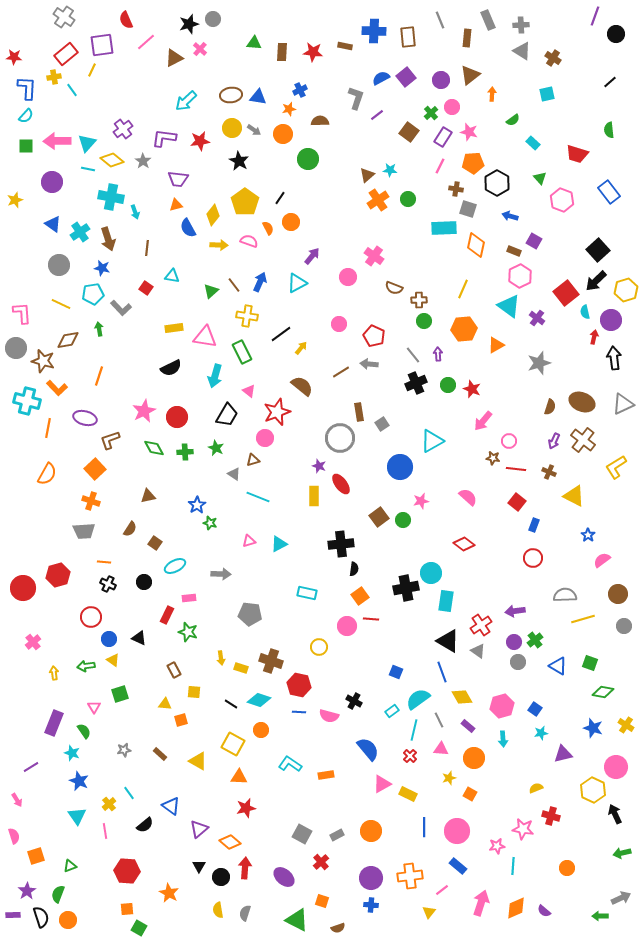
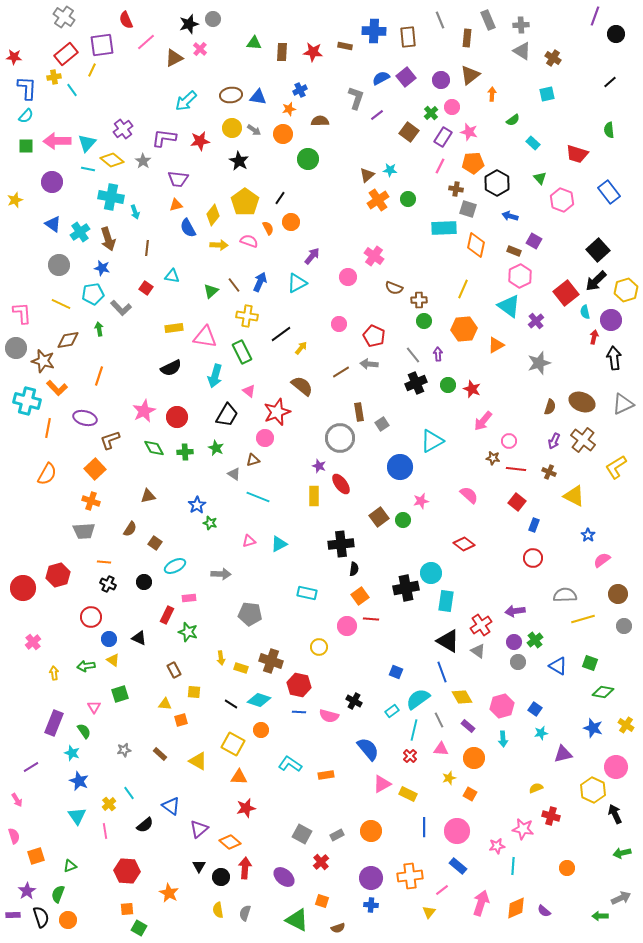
purple cross at (537, 318): moved 1 px left, 3 px down; rotated 14 degrees clockwise
pink semicircle at (468, 497): moved 1 px right, 2 px up
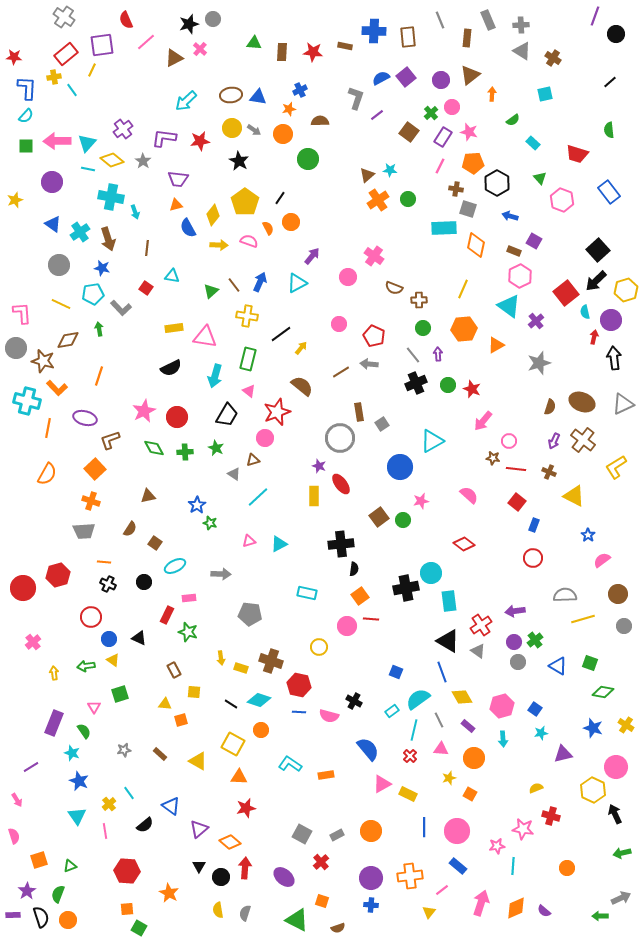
cyan square at (547, 94): moved 2 px left
green circle at (424, 321): moved 1 px left, 7 px down
green rectangle at (242, 352): moved 6 px right, 7 px down; rotated 40 degrees clockwise
cyan line at (258, 497): rotated 65 degrees counterclockwise
cyan rectangle at (446, 601): moved 3 px right; rotated 15 degrees counterclockwise
orange square at (36, 856): moved 3 px right, 4 px down
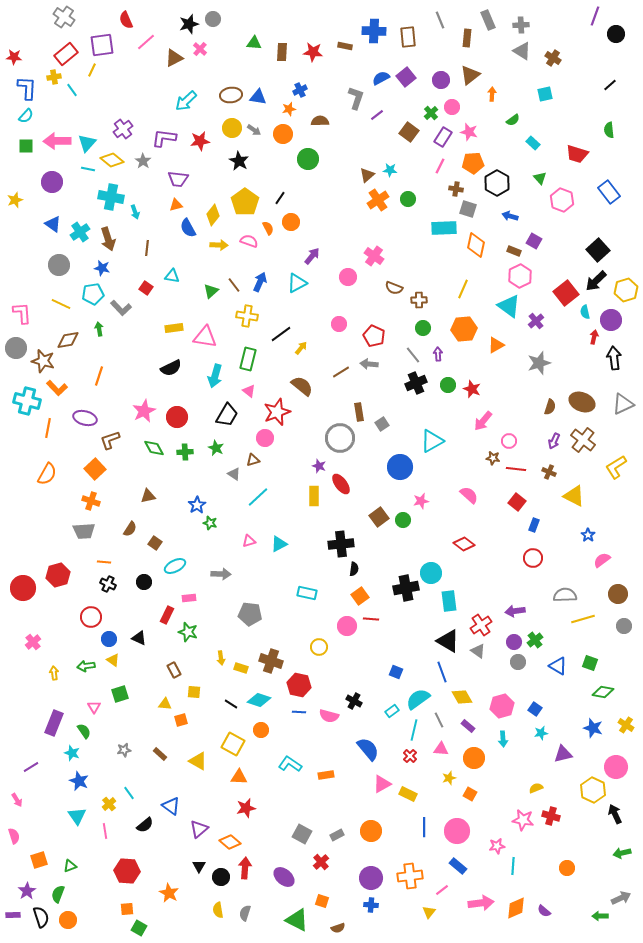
black line at (610, 82): moved 3 px down
pink star at (523, 829): moved 9 px up
pink arrow at (481, 903): rotated 65 degrees clockwise
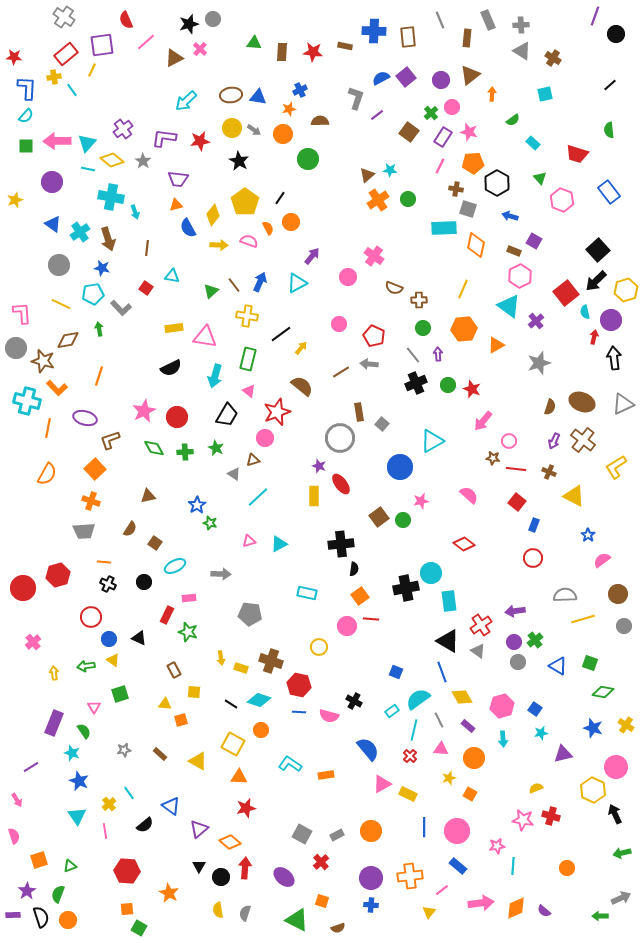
gray square at (382, 424): rotated 16 degrees counterclockwise
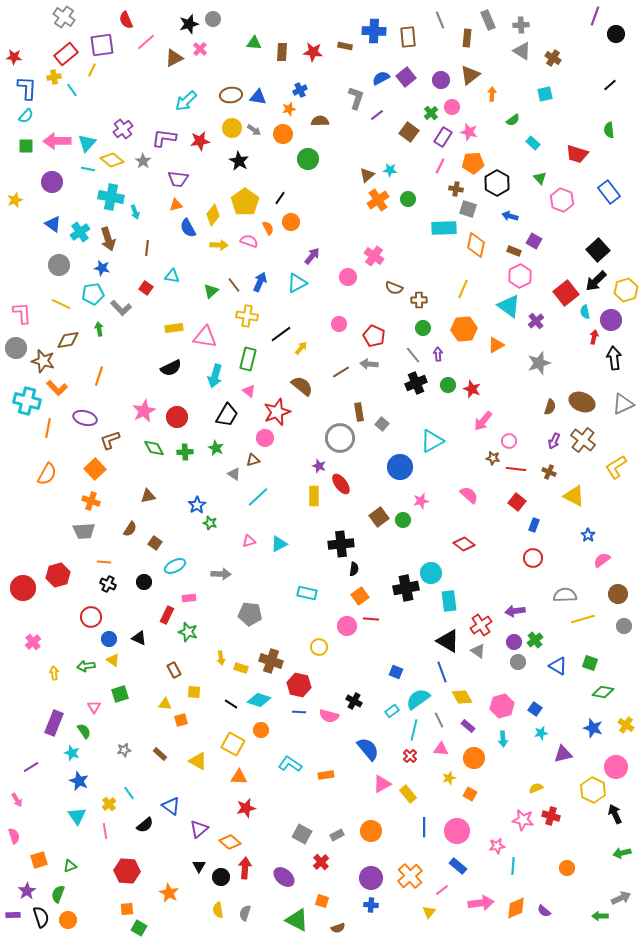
yellow rectangle at (408, 794): rotated 24 degrees clockwise
orange cross at (410, 876): rotated 35 degrees counterclockwise
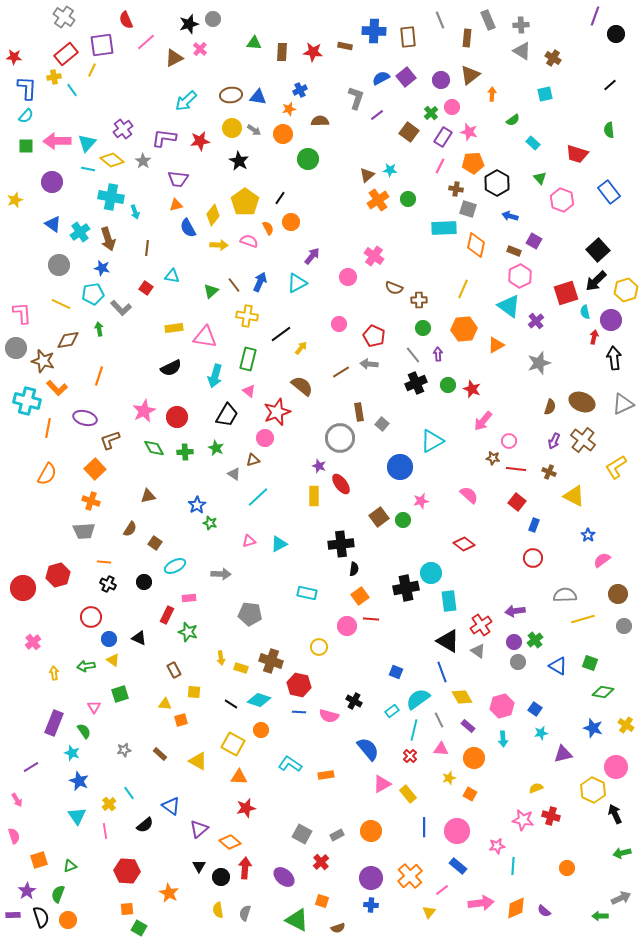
red square at (566, 293): rotated 20 degrees clockwise
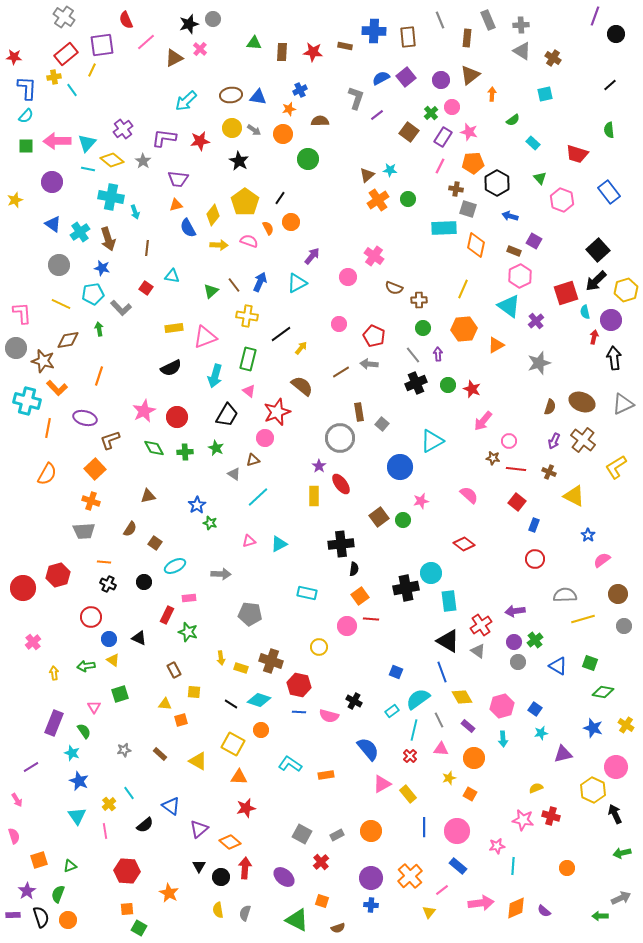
pink triangle at (205, 337): rotated 30 degrees counterclockwise
purple star at (319, 466): rotated 16 degrees clockwise
red circle at (533, 558): moved 2 px right, 1 px down
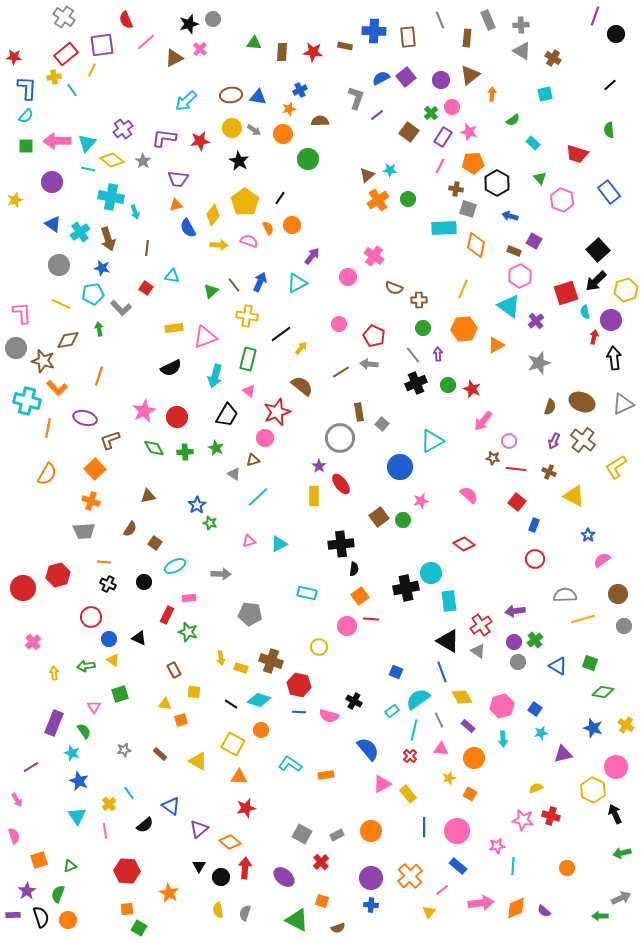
orange circle at (291, 222): moved 1 px right, 3 px down
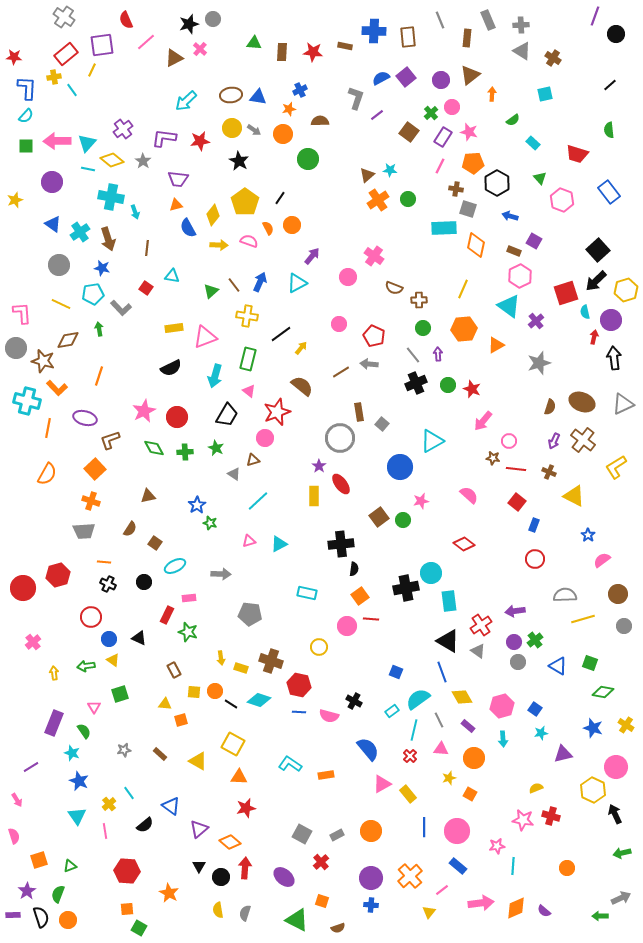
cyan line at (258, 497): moved 4 px down
orange circle at (261, 730): moved 46 px left, 39 px up
